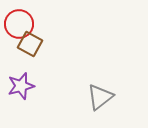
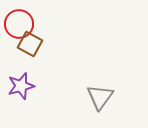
gray triangle: rotated 16 degrees counterclockwise
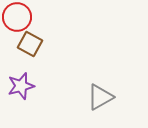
red circle: moved 2 px left, 7 px up
gray triangle: rotated 24 degrees clockwise
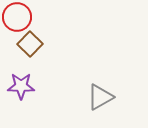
brown square: rotated 15 degrees clockwise
purple star: rotated 16 degrees clockwise
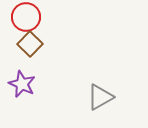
red circle: moved 9 px right
purple star: moved 1 px right, 2 px up; rotated 24 degrees clockwise
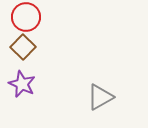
brown square: moved 7 px left, 3 px down
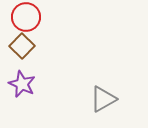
brown square: moved 1 px left, 1 px up
gray triangle: moved 3 px right, 2 px down
